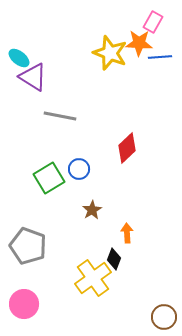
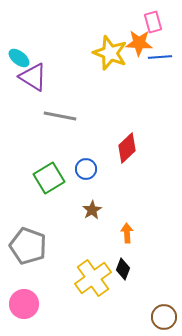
pink rectangle: rotated 45 degrees counterclockwise
blue circle: moved 7 px right
black diamond: moved 9 px right, 10 px down
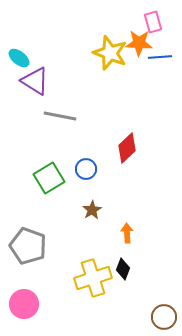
purple triangle: moved 2 px right, 4 px down
yellow cross: rotated 18 degrees clockwise
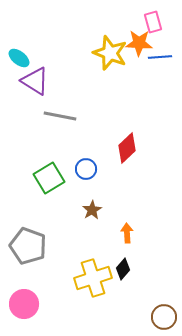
black diamond: rotated 20 degrees clockwise
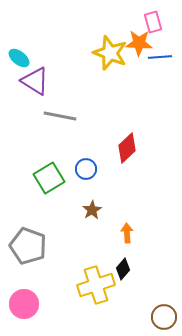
yellow cross: moved 3 px right, 7 px down
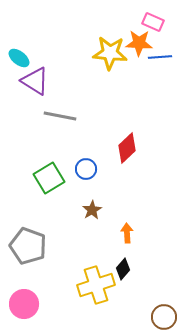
pink rectangle: rotated 50 degrees counterclockwise
yellow star: rotated 16 degrees counterclockwise
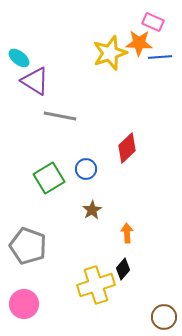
yellow star: rotated 24 degrees counterclockwise
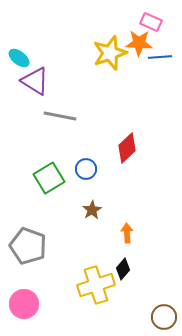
pink rectangle: moved 2 px left
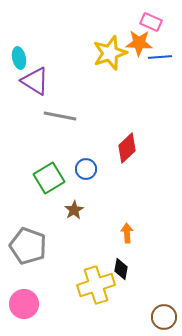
cyan ellipse: rotated 40 degrees clockwise
brown star: moved 18 px left
black diamond: moved 2 px left; rotated 30 degrees counterclockwise
